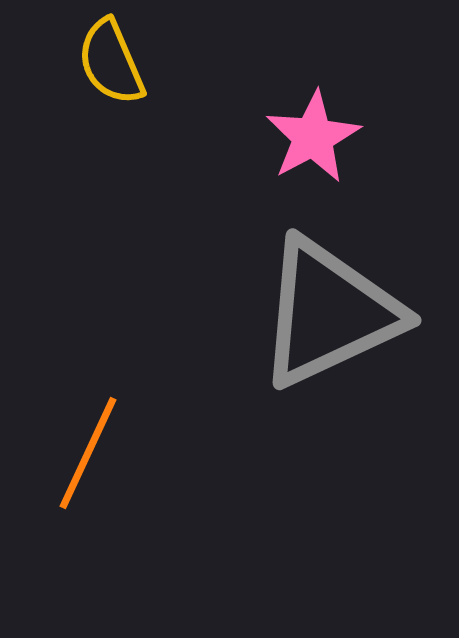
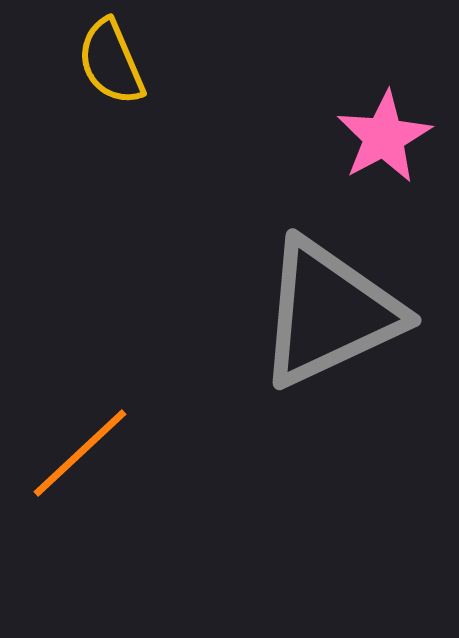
pink star: moved 71 px right
orange line: moved 8 px left; rotated 22 degrees clockwise
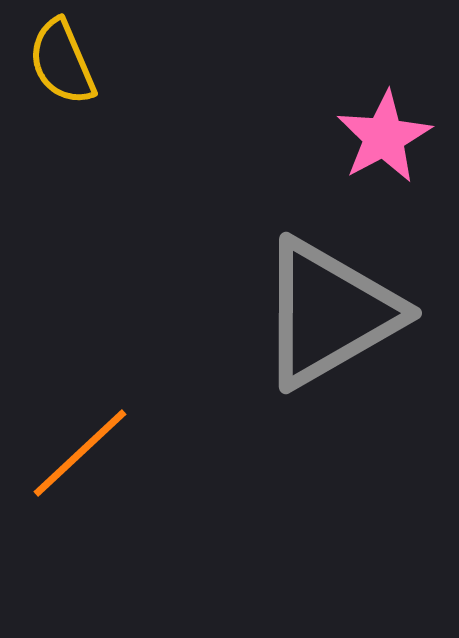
yellow semicircle: moved 49 px left
gray triangle: rotated 5 degrees counterclockwise
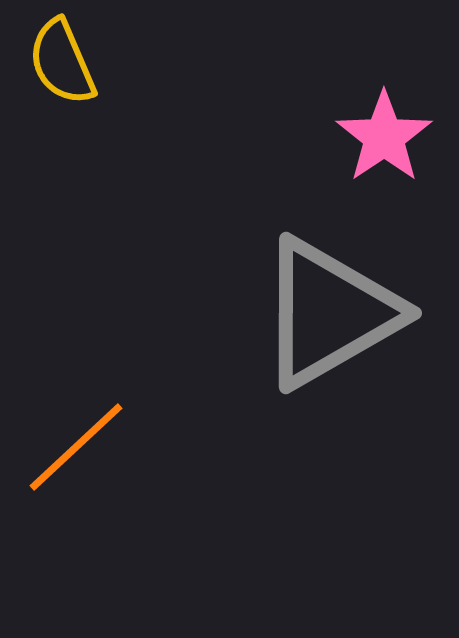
pink star: rotated 6 degrees counterclockwise
orange line: moved 4 px left, 6 px up
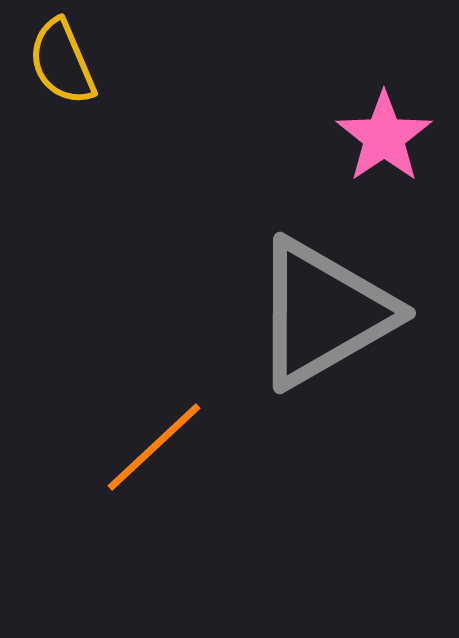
gray triangle: moved 6 px left
orange line: moved 78 px right
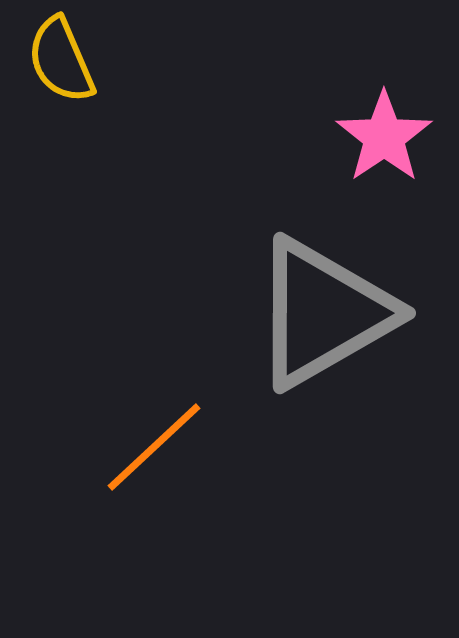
yellow semicircle: moved 1 px left, 2 px up
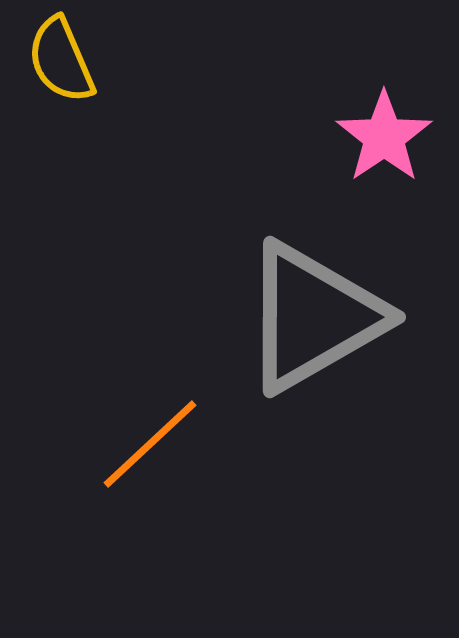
gray triangle: moved 10 px left, 4 px down
orange line: moved 4 px left, 3 px up
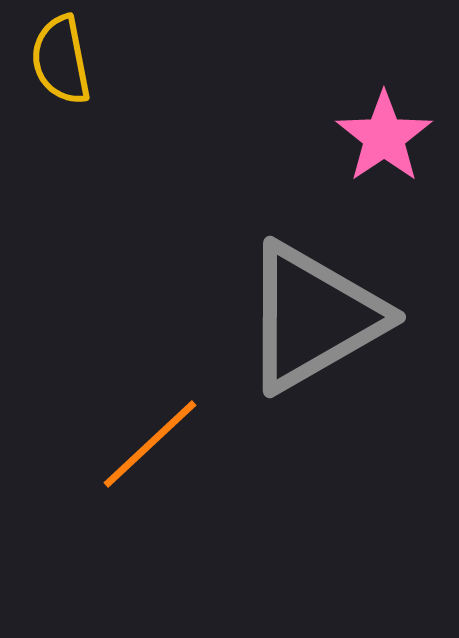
yellow semicircle: rotated 12 degrees clockwise
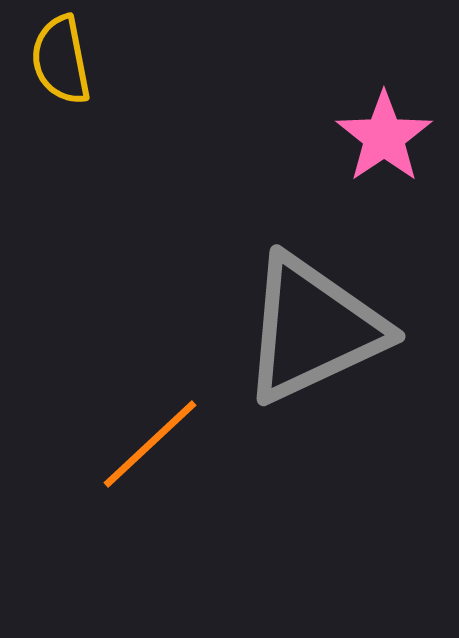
gray triangle: moved 12 px down; rotated 5 degrees clockwise
